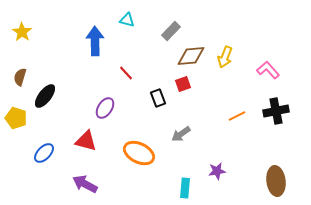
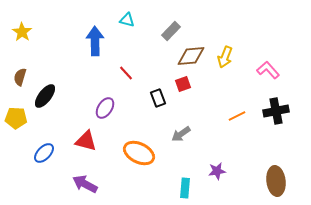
yellow pentagon: rotated 15 degrees counterclockwise
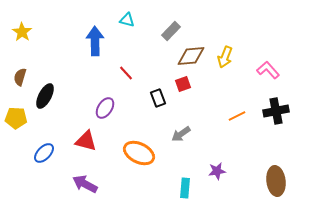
black ellipse: rotated 10 degrees counterclockwise
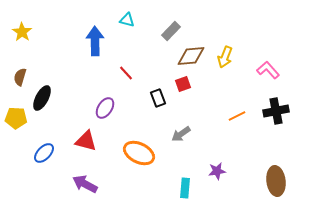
black ellipse: moved 3 px left, 2 px down
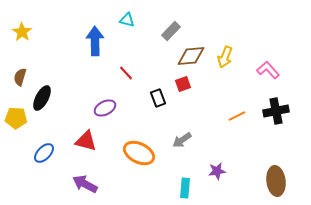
purple ellipse: rotated 30 degrees clockwise
gray arrow: moved 1 px right, 6 px down
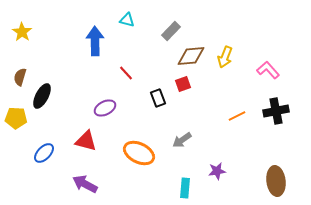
black ellipse: moved 2 px up
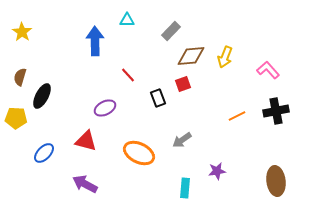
cyan triangle: rotated 14 degrees counterclockwise
red line: moved 2 px right, 2 px down
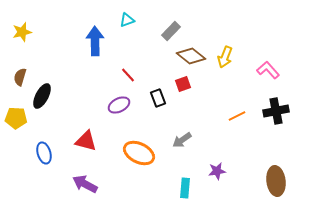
cyan triangle: rotated 21 degrees counterclockwise
yellow star: rotated 24 degrees clockwise
brown diamond: rotated 44 degrees clockwise
purple ellipse: moved 14 px right, 3 px up
blue ellipse: rotated 60 degrees counterclockwise
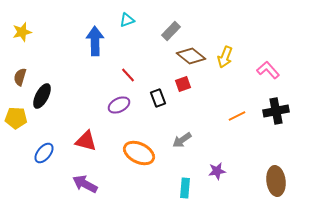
blue ellipse: rotated 55 degrees clockwise
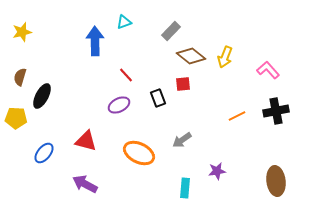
cyan triangle: moved 3 px left, 2 px down
red line: moved 2 px left
red square: rotated 14 degrees clockwise
